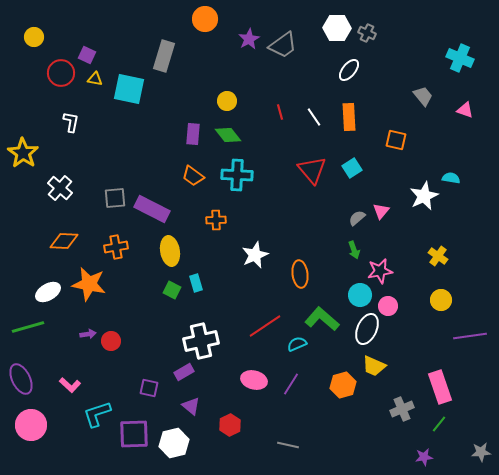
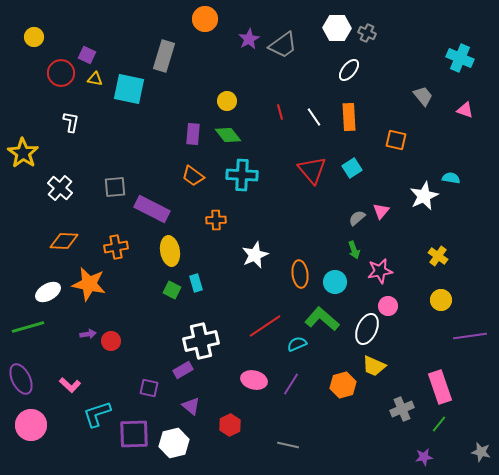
cyan cross at (237, 175): moved 5 px right
gray square at (115, 198): moved 11 px up
cyan circle at (360, 295): moved 25 px left, 13 px up
purple rectangle at (184, 372): moved 1 px left, 2 px up
gray star at (481, 452): rotated 18 degrees clockwise
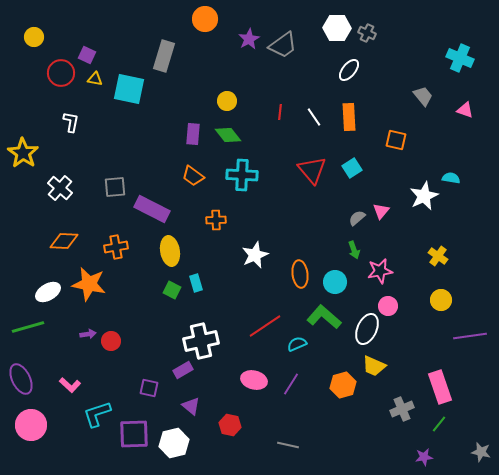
red line at (280, 112): rotated 21 degrees clockwise
green L-shape at (322, 319): moved 2 px right, 2 px up
red hexagon at (230, 425): rotated 20 degrees counterclockwise
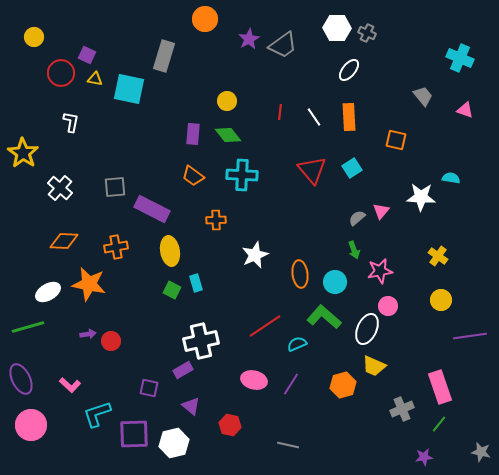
white star at (424, 196): moved 3 px left, 1 px down; rotated 28 degrees clockwise
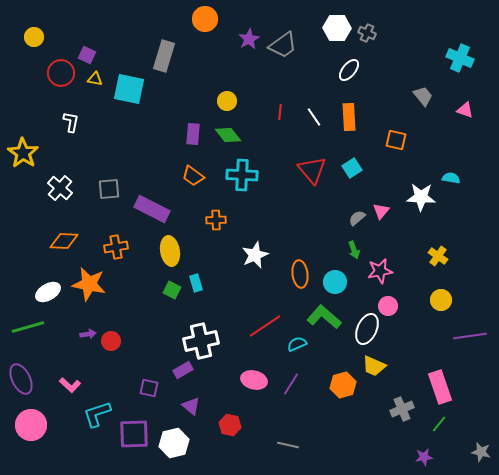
gray square at (115, 187): moved 6 px left, 2 px down
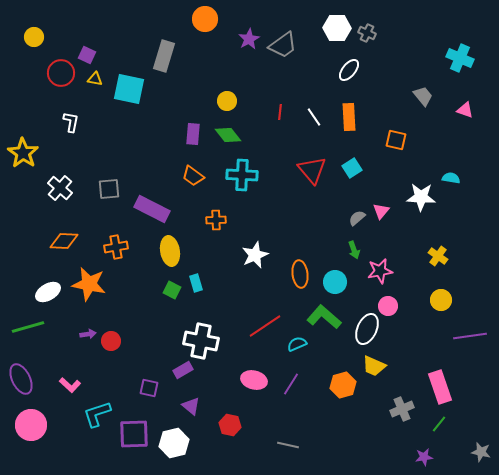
white cross at (201, 341): rotated 24 degrees clockwise
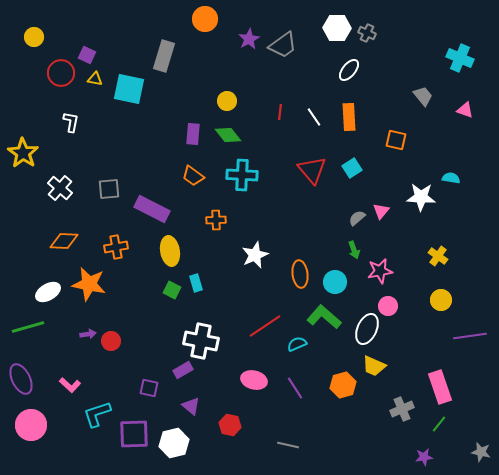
purple line at (291, 384): moved 4 px right, 4 px down; rotated 65 degrees counterclockwise
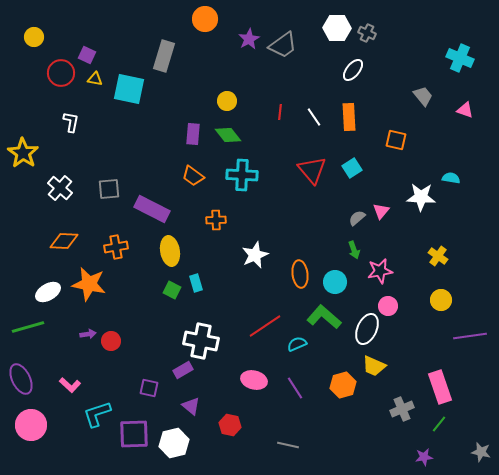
white ellipse at (349, 70): moved 4 px right
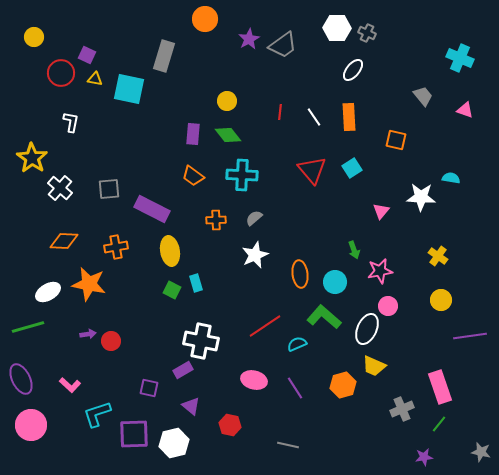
yellow star at (23, 153): moved 9 px right, 5 px down
gray semicircle at (357, 218): moved 103 px left
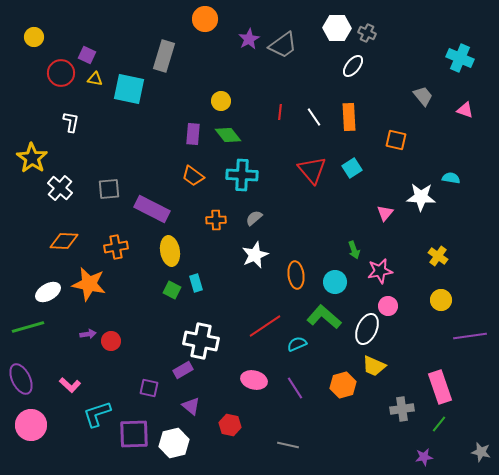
white ellipse at (353, 70): moved 4 px up
yellow circle at (227, 101): moved 6 px left
pink triangle at (381, 211): moved 4 px right, 2 px down
orange ellipse at (300, 274): moved 4 px left, 1 px down
gray cross at (402, 409): rotated 15 degrees clockwise
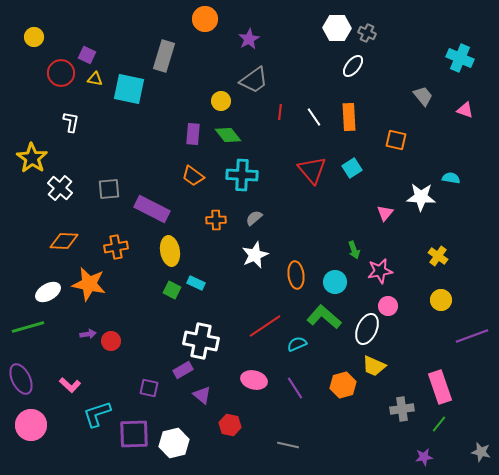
gray trapezoid at (283, 45): moved 29 px left, 35 px down
cyan rectangle at (196, 283): rotated 48 degrees counterclockwise
purple line at (470, 336): moved 2 px right; rotated 12 degrees counterclockwise
purple triangle at (191, 406): moved 11 px right, 11 px up
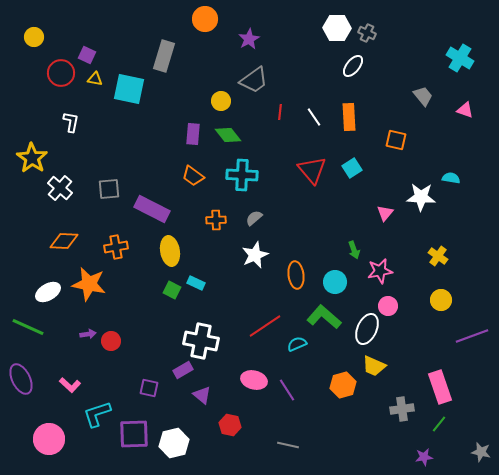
cyan cross at (460, 58): rotated 8 degrees clockwise
green line at (28, 327): rotated 40 degrees clockwise
purple line at (295, 388): moved 8 px left, 2 px down
pink circle at (31, 425): moved 18 px right, 14 px down
